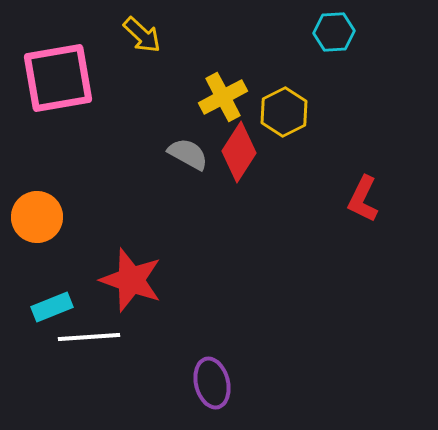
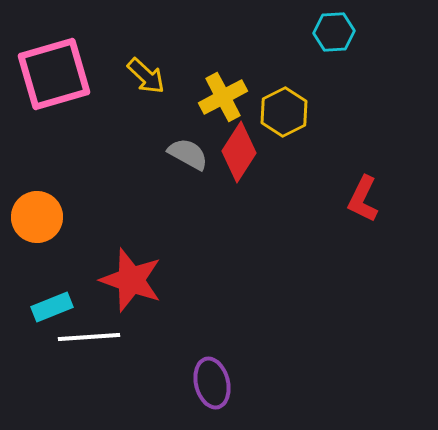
yellow arrow: moved 4 px right, 41 px down
pink square: moved 4 px left, 4 px up; rotated 6 degrees counterclockwise
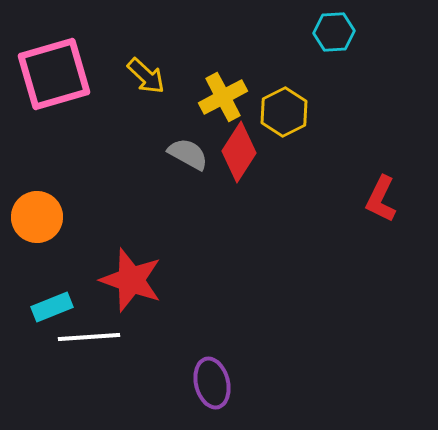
red L-shape: moved 18 px right
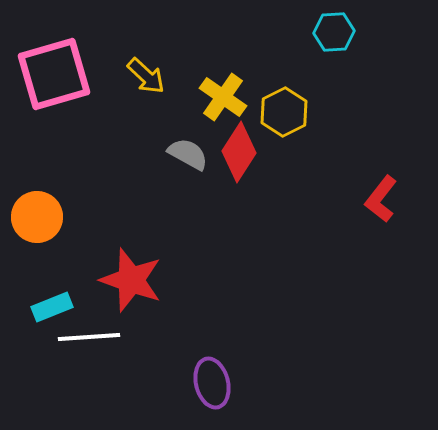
yellow cross: rotated 27 degrees counterclockwise
red L-shape: rotated 12 degrees clockwise
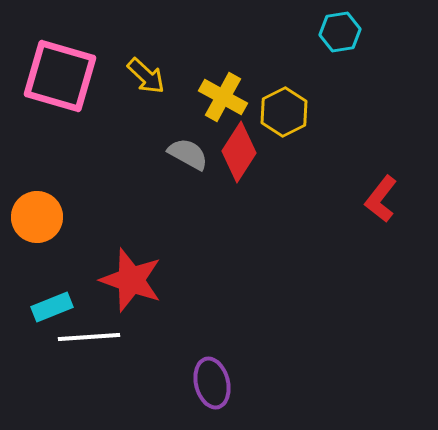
cyan hexagon: moved 6 px right; rotated 6 degrees counterclockwise
pink square: moved 6 px right, 2 px down; rotated 32 degrees clockwise
yellow cross: rotated 6 degrees counterclockwise
